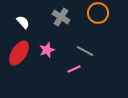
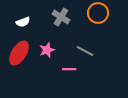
white semicircle: rotated 112 degrees clockwise
pink line: moved 5 px left; rotated 24 degrees clockwise
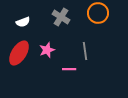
gray line: rotated 54 degrees clockwise
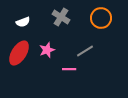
orange circle: moved 3 px right, 5 px down
gray line: rotated 66 degrees clockwise
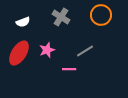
orange circle: moved 3 px up
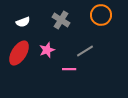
gray cross: moved 3 px down
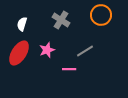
white semicircle: moved 1 px left, 2 px down; rotated 128 degrees clockwise
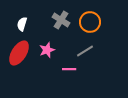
orange circle: moved 11 px left, 7 px down
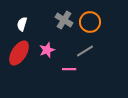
gray cross: moved 3 px right
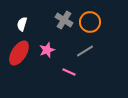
pink line: moved 3 px down; rotated 24 degrees clockwise
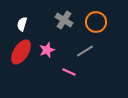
orange circle: moved 6 px right
red ellipse: moved 2 px right, 1 px up
